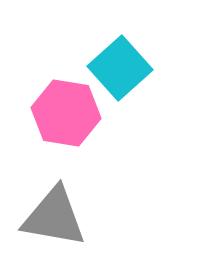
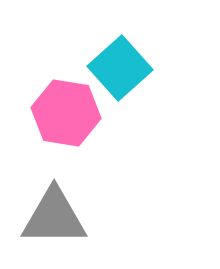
gray triangle: rotated 10 degrees counterclockwise
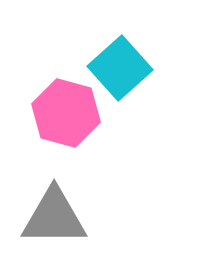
pink hexagon: rotated 6 degrees clockwise
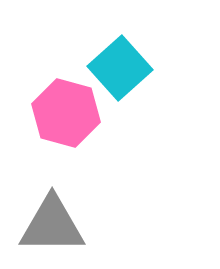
gray triangle: moved 2 px left, 8 px down
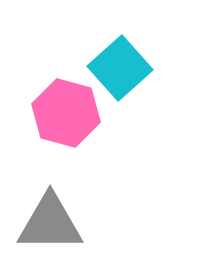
gray triangle: moved 2 px left, 2 px up
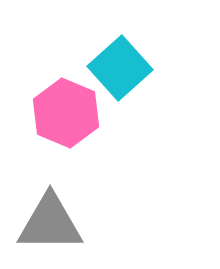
pink hexagon: rotated 8 degrees clockwise
